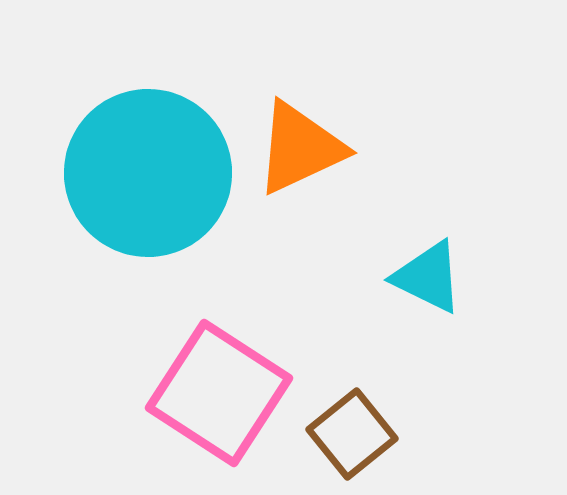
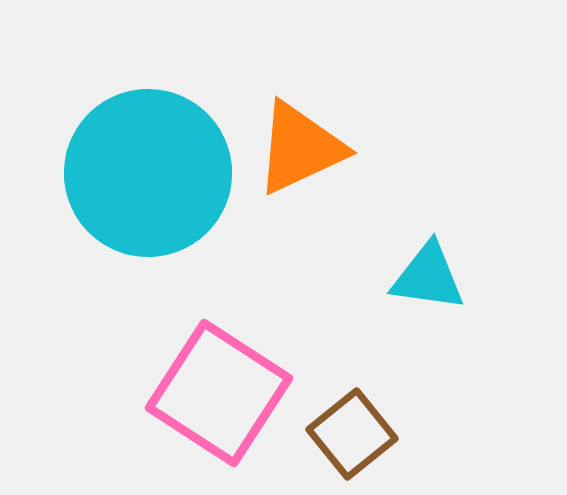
cyan triangle: rotated 18 degrees counterclockwise
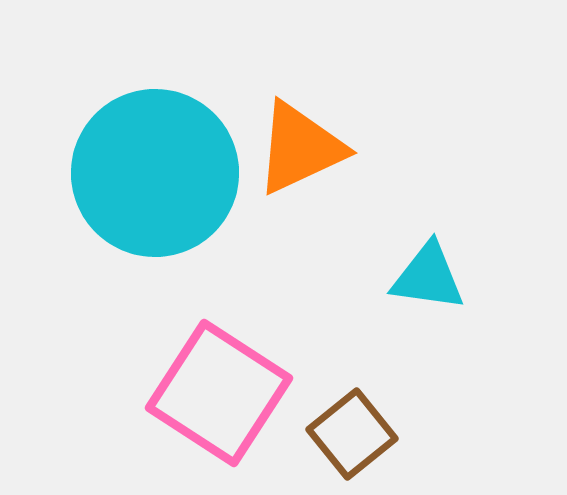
cyan circle: moved 7 px right
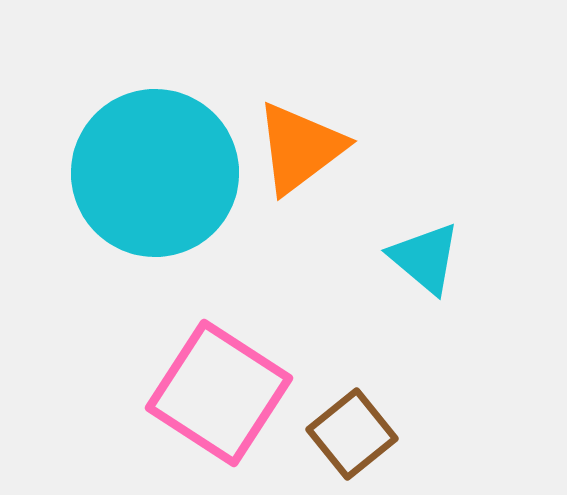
orange triangle: rotated 12 degrees counterclockwise
cyan triangle: moved 3 px left, 19 px up; rotated 32 degrees clockwise
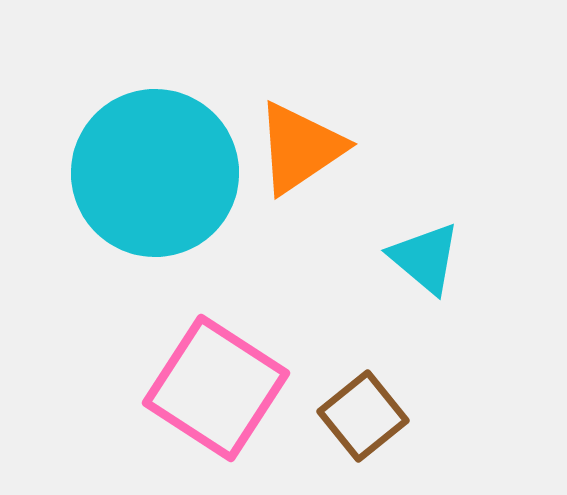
orange triangle: rotated 3 degrees clockwise
pink square: moved 3 px left, 5 px up
brown square: moved 11 px right, 18 px up
